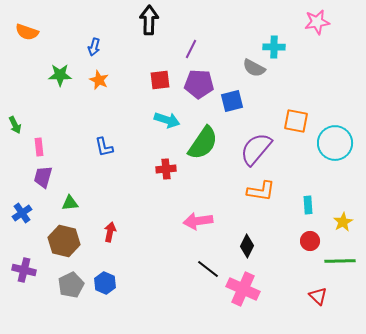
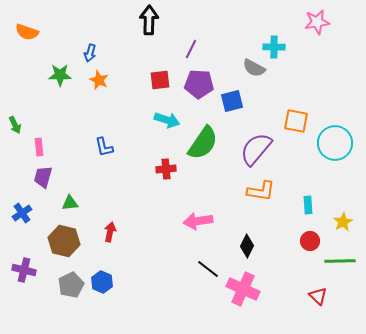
blue arrow: moved 4 px left, 6 px down
blue hexagon: moved 3 px left, 1 px up
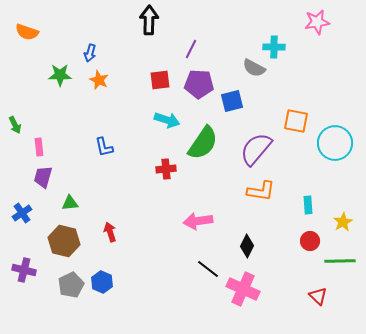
red arrow: rotated 30 degrees counterclockwise
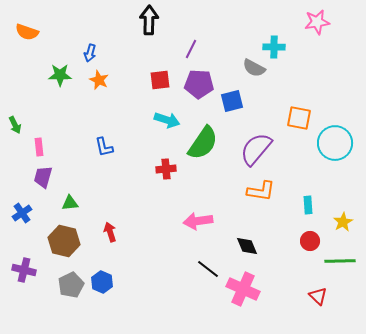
orange square: moved 3 px right, 3 px up
black diamond: rotated 50 degrees counterclockwise
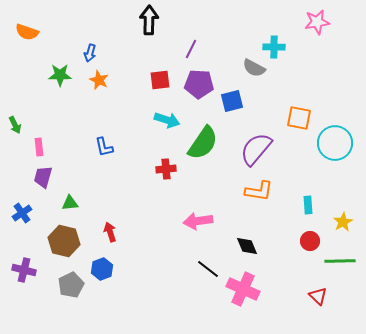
orange L-shape: moved 2 px left
blue hexagon: moved 13 px up; rotated 15 degrees clockwise
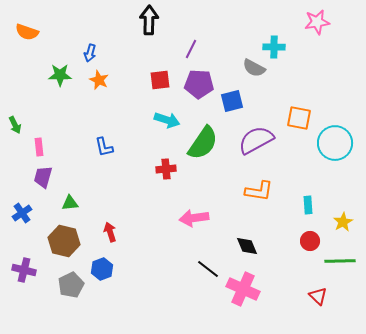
purple semicircle: moved 9 px up; rotated 21 degrees clockwise
pink arrow: moved 4 px left, 3 px up
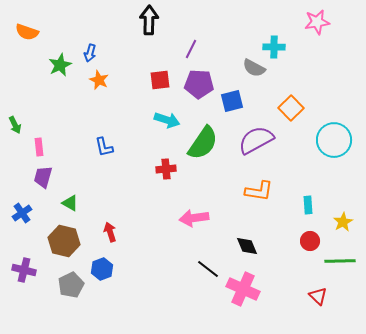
green star: moved 10 px up; rotated 25 degrees counterclockwise
orange square: moved 8 px left, 10 px up; rotated 35 degrees clockwise
cyan circle: moved 1 px left, 3 px up
green triangle: rotated 36 degrees clockwise
